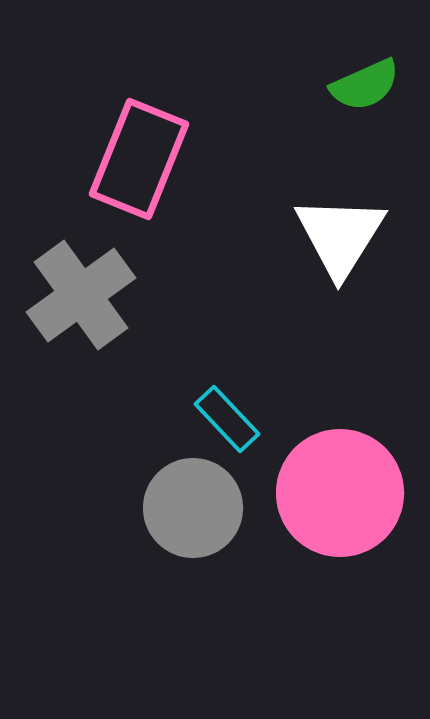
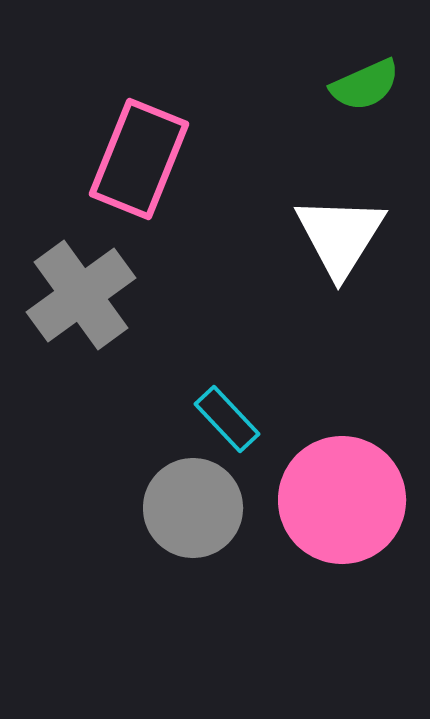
pink circle: moved 2 px right, 7 px down
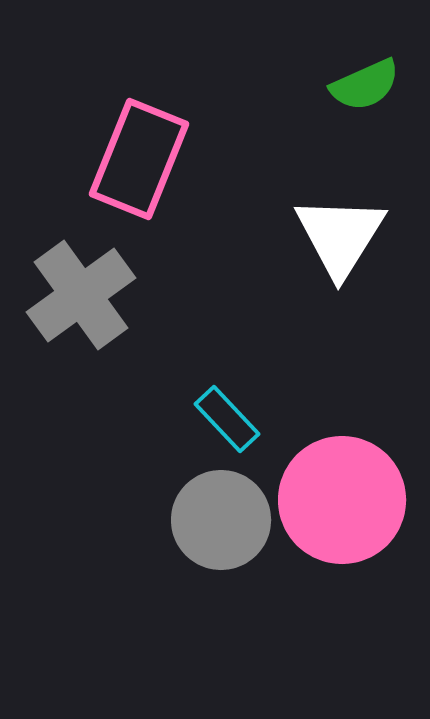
gray circle: moved 28 px right, 12 px down
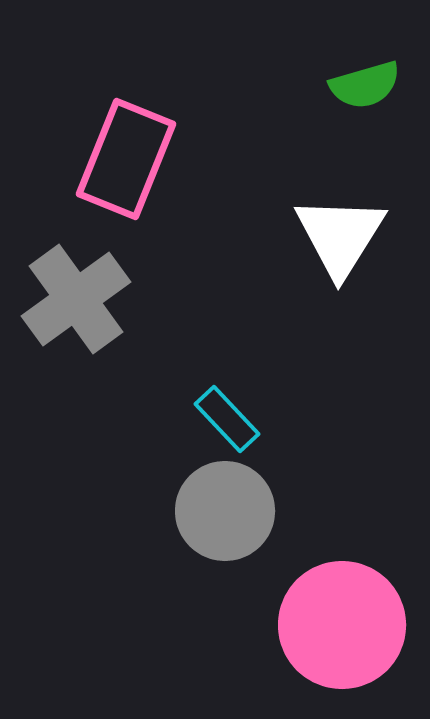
green semicircle: rotated 8 degrees clockwise
pink rectangle: moved 13 px left
gray cross: moved 5 px left, 4 px down
pink circle: moved 125 px down
gray circle: moved 4 px right, 9 px up
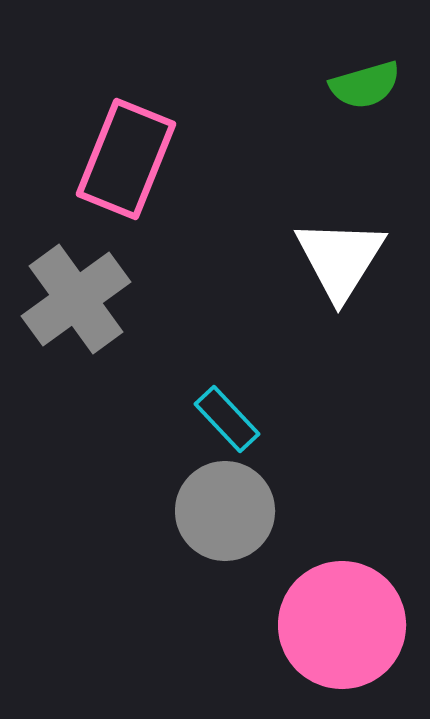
white triangle: moved 23 px down
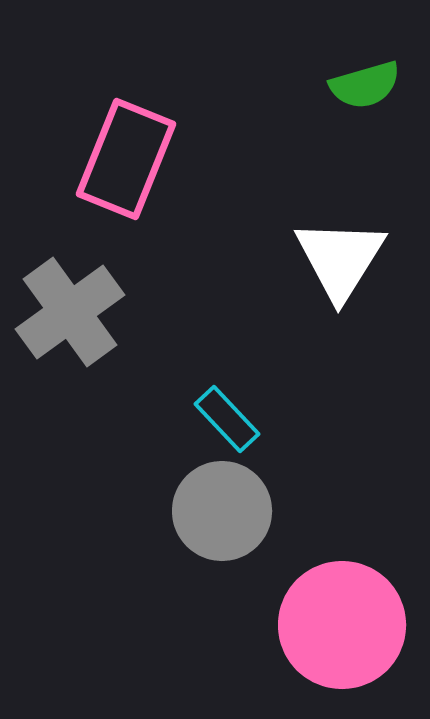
gray cross: moved 6 px left, 13 px down
gray circle: moved 3 px left
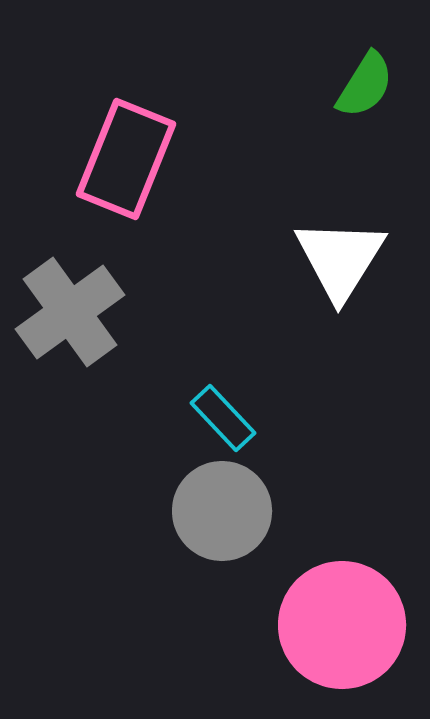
green semicircle: rotated 42 degrees counterclockwise
cyan rectangle: moved 4 px left, 1 px up
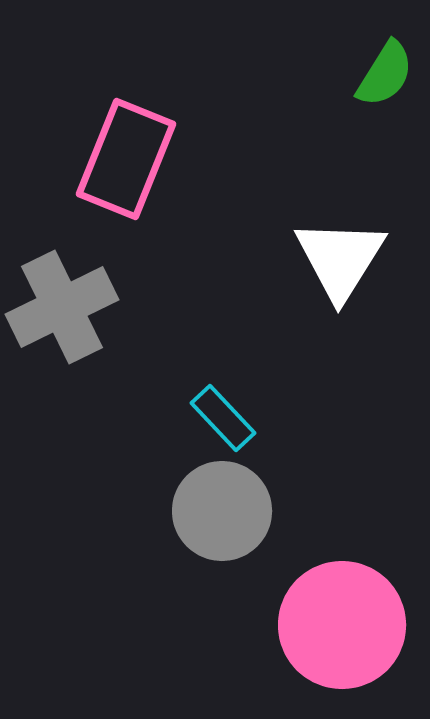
green semicircle: moved 20 px right, 11 px up
gray cross: moved 8 px left, 5 px up; rotated 10 degrees clockwise
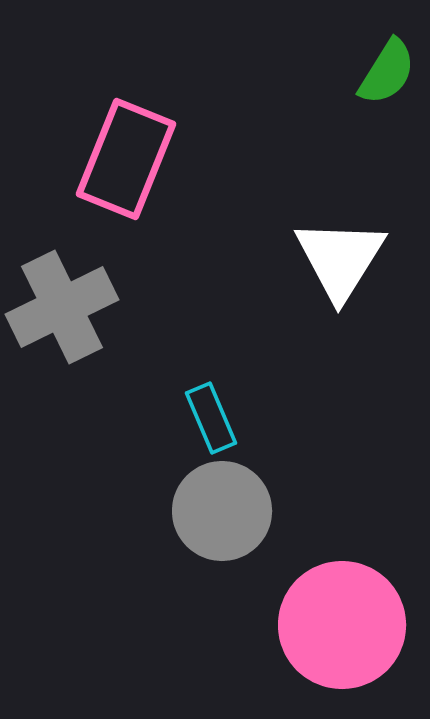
green semicircle: moved 2 px right, 2 px up
cyan rectangle: moved 12 px left; rotated 20 degrees clockwise
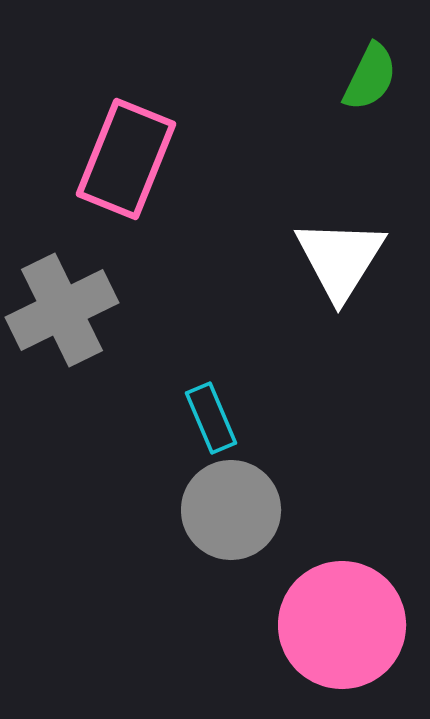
green semicircle: moved 17 px left, 5 px down; rotated 6 degrees counterclockwise
gray cross: moved 3 px down
gray circle: moved 9 px right, 1 px up
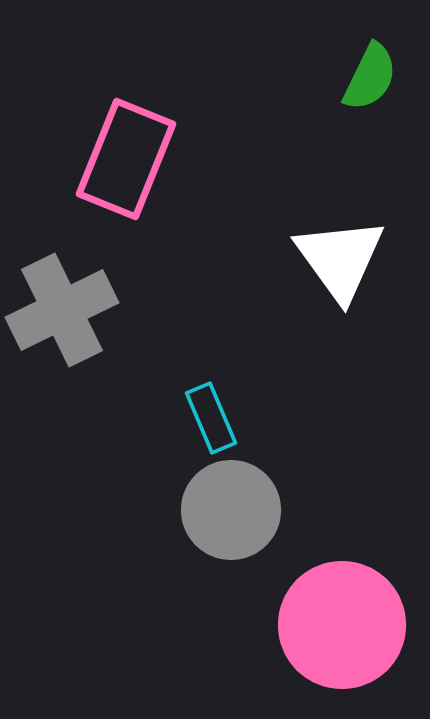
white triangle: rotated 8 degrees counterclockwise
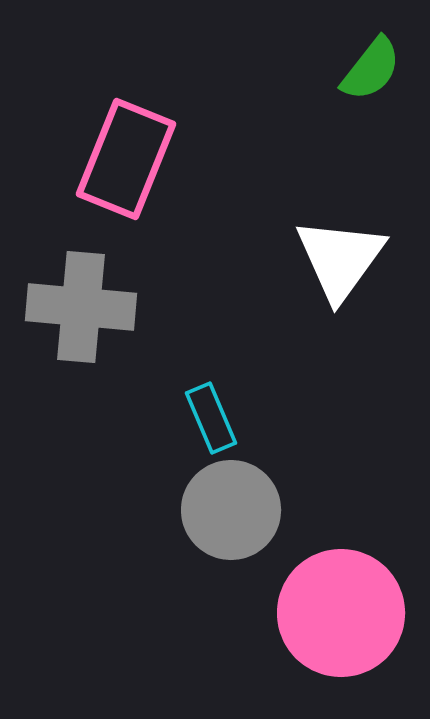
green semicircle: moved 1 px right, 8 px up; rotated 12 degrees clockwise
white triangle: rotated 12 degrees clockwise
gray cross: moved 19 px right, 3 px up; rotated 31 degrees clockwise
pink circle: moved 1 px left, 12 px up
